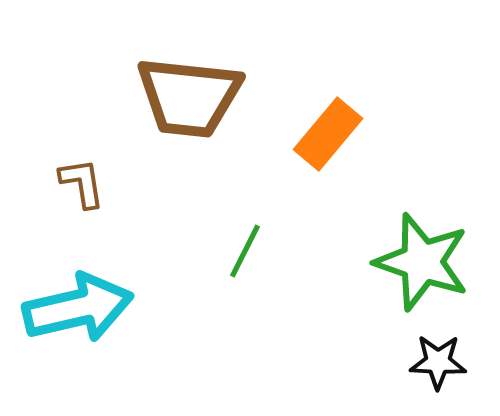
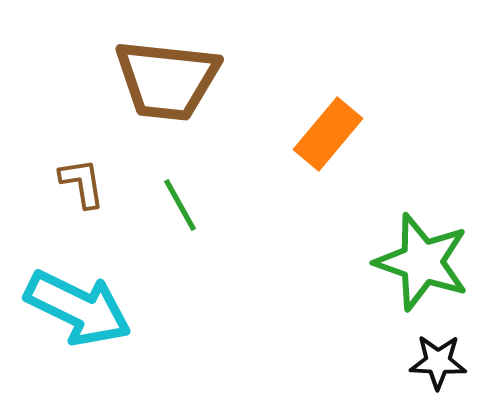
brown trapezoid: moved 22 px left, 17 px up
green line: moved 65 px left, 46 px up; rotated 56 degrees counterclockwise
cyan arrow: rotated 39 degrees clockwise
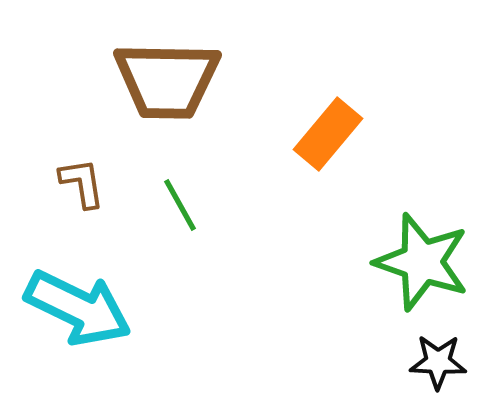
brown trapezoid: rotated 5 degrees counterclockwise
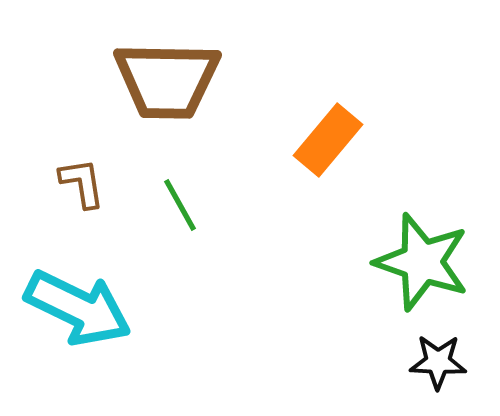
orange rectangle: moved 6 px down
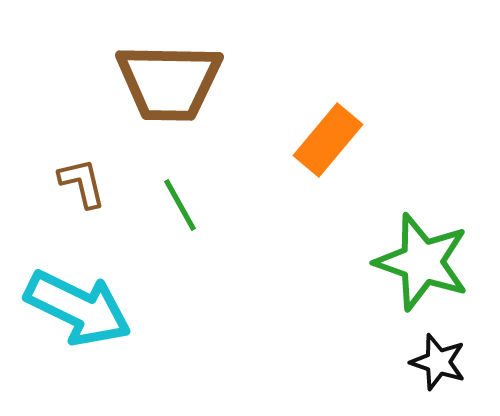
brown trapezoid: moved 2 px right, 2 px down
brown L-shape: rotated 4 degrees counterclockwise
black star: rotated 16 degrees clockwise
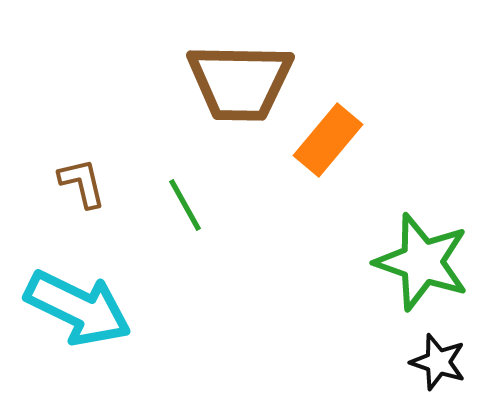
brown trapezoid: moved 71 px right
green line: moved 5 px right
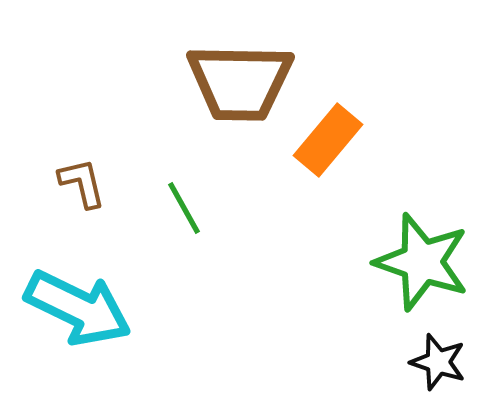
green line: moved 1 px left, 3 px down
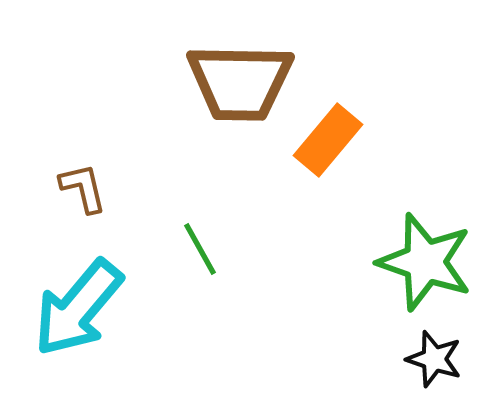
brown L-shape: moved 1 px right, 5 px down
green line: moved 16 px right, 41 px down
green star: moved 3 px right
cyan arrow: rotated 104 degrees clockwise
black star: moved 4 px left, 3 px up
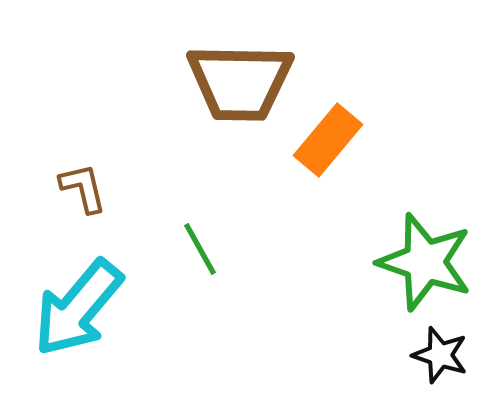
black star: moved 6 px right, 4 px up
